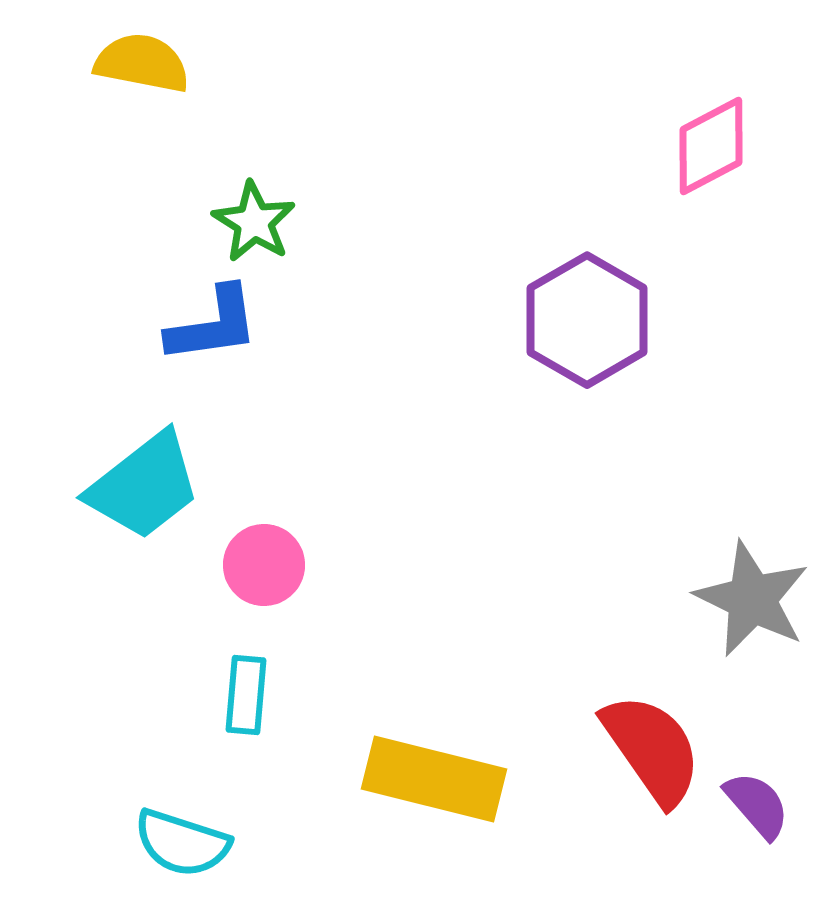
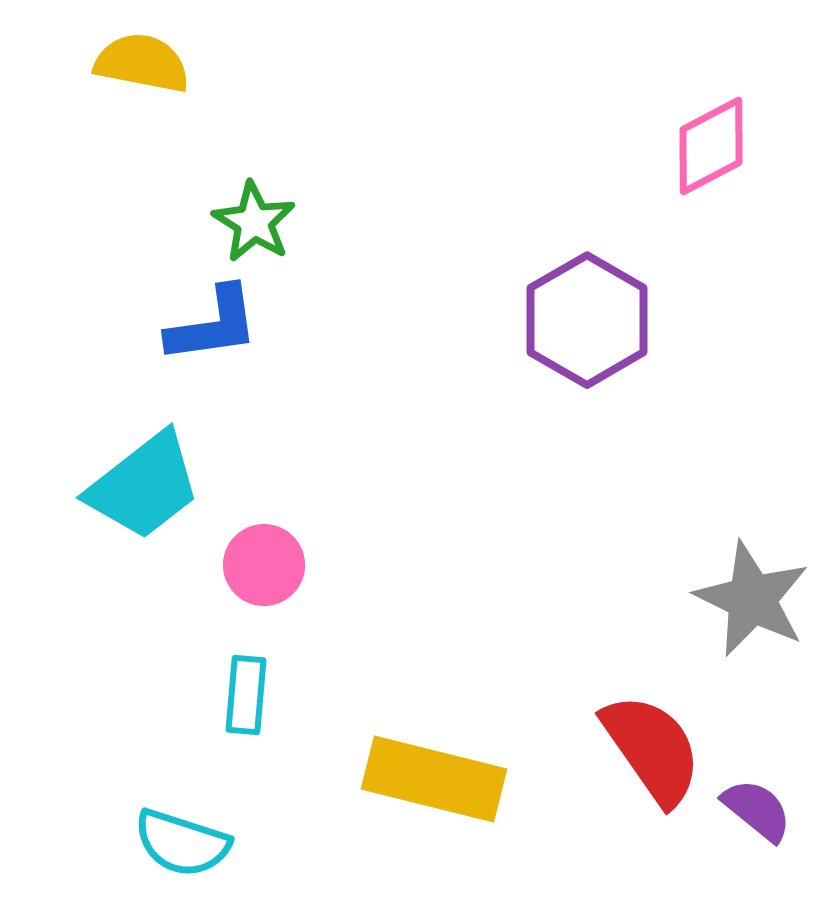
purple semicircle: moved 5 px down; rotated 10 degrees counterclockwise
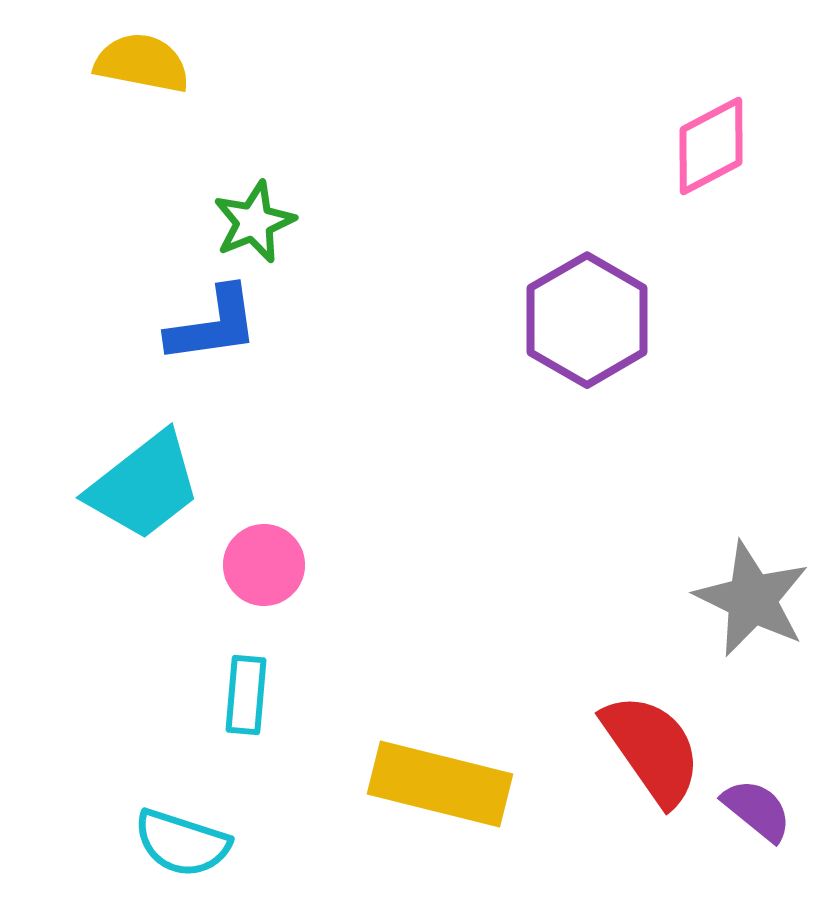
green star: rotated 18 degrees clockwise
yellow rectangle: moved 6 px right, 5 px down
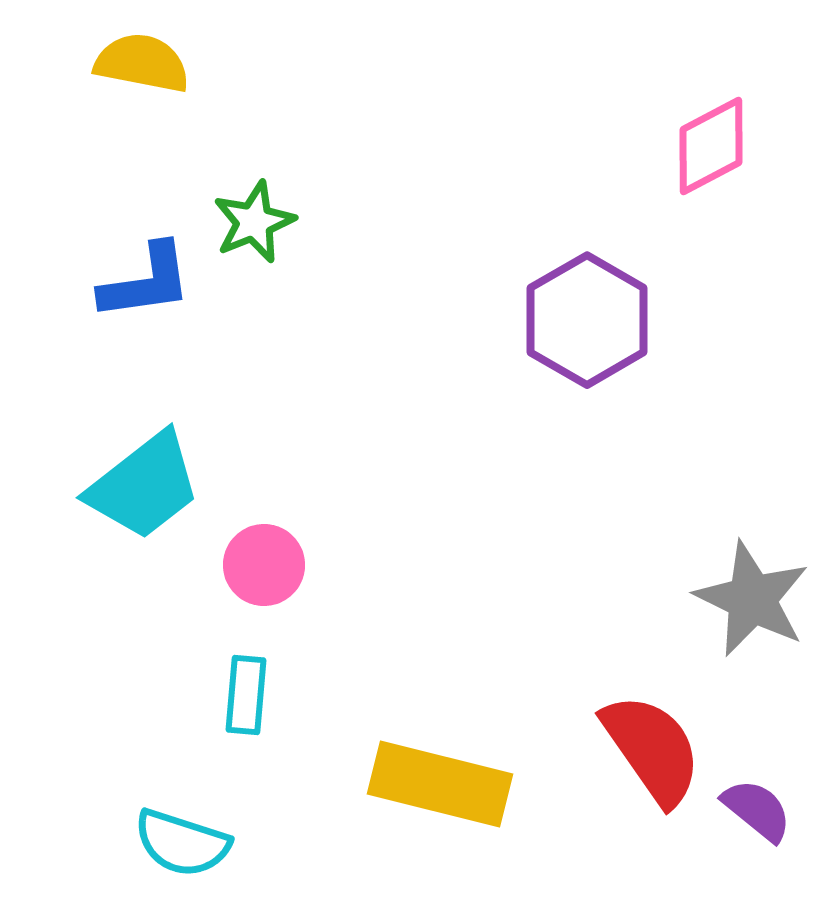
blue L-shape: moved 67 px left, 43 px up
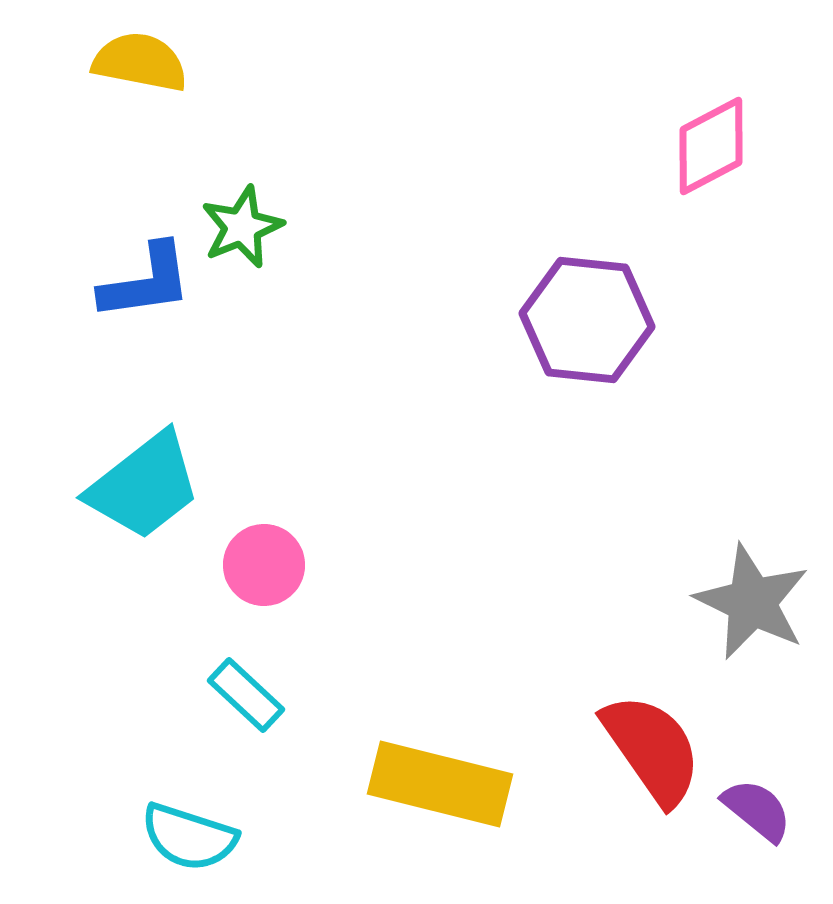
yellow semicircle: moved 2 px left, 1 px up
green star: moved 12 px left, 5 px down
purple hexagon: rotated 24 degrees counterclockwise
gray star: moved 3 px down
cyan rectangle: rotated 52 degrees counterclockwise
cyan semicircle: moved 7 px right, 6 px up
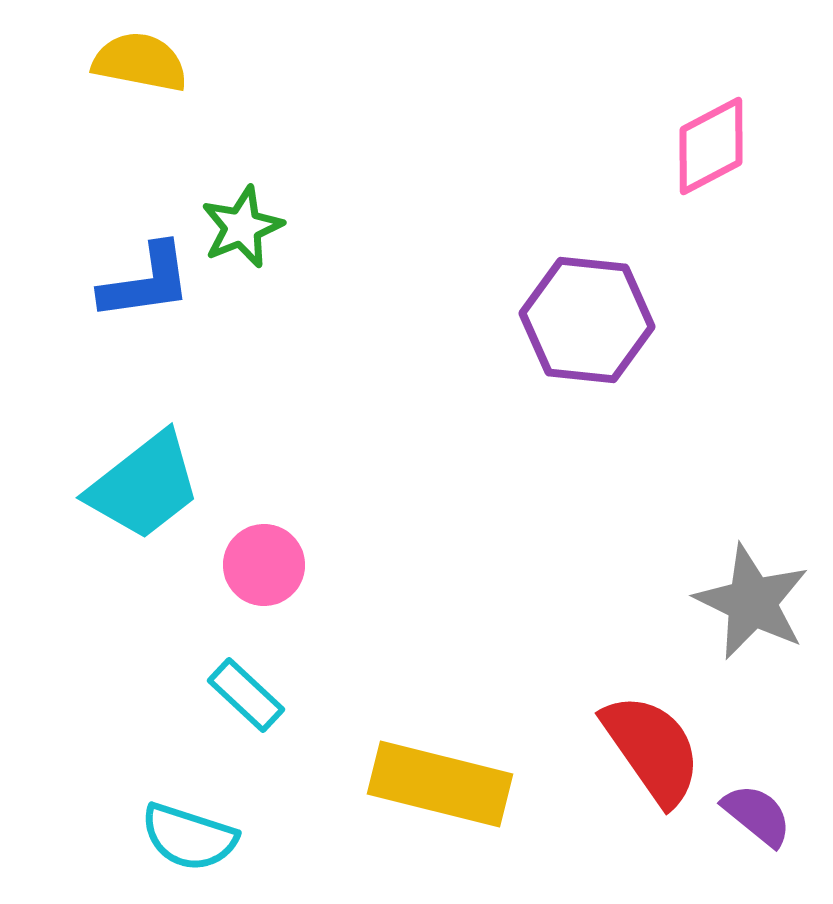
purple semicircle: moved 5 px down
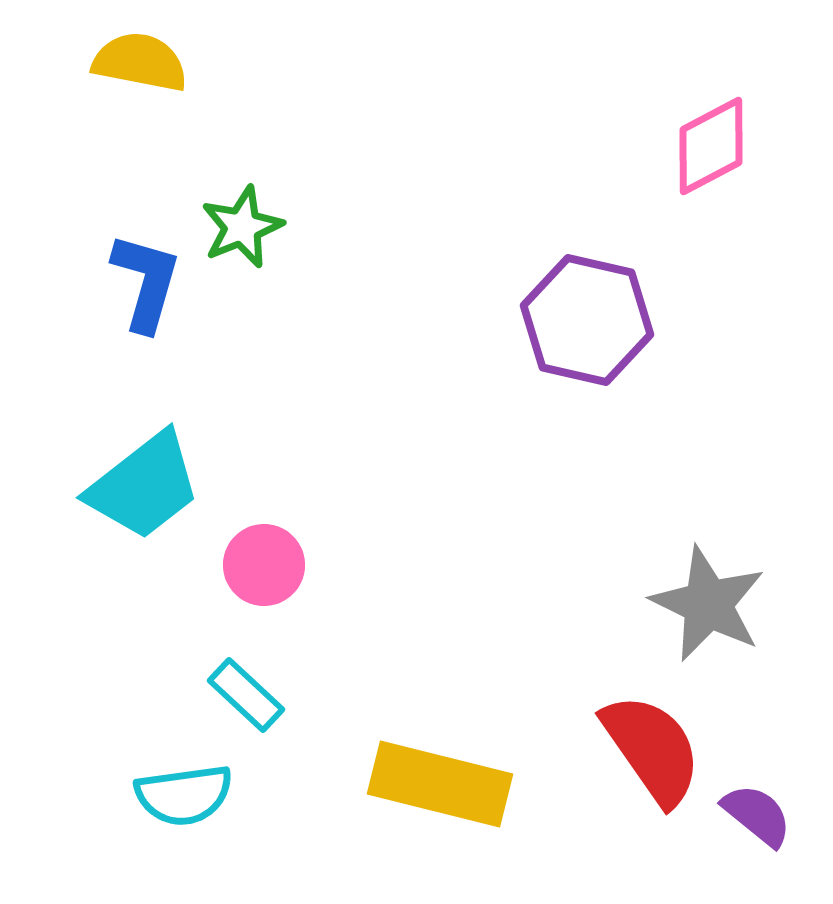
blue L-shape: rotated 66 degrees counterclockwise
purple hexagon: rotated 7 degrees clockwise
gray star: moved 44 px left, 2 px down
cyan semicircle: moved 5 px left, 42 px up; rotated 26 degrees counterclockwise
